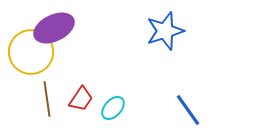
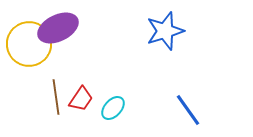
purple ellipse: moved 4 px right
yellow circle: moved 2 px left, 8 px up
brown line: moved 9 px right, 2 px up
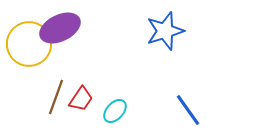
purple ellipse: moved 2 px right
brown line: rotated 28 degrees clockwise
cyan ellipse: moved 2 px right, 3 px down
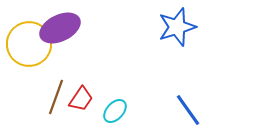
blue star: moved 12 px right, 4 px up
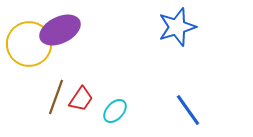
purple ellipse: moved 2 px down
